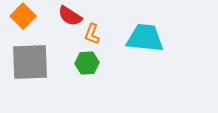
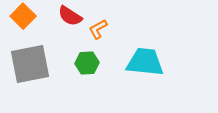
orange L-shape: moved 6 px right, 5 px up; rotated 40 degrees clockwise
cyan trapezoid: moved 24 px down
gray square: moved 2 px down; rotated 9 degrees counterclockwise
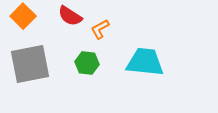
orange L-shape: moved 2 px right
green hexagon: rotated 10 degrees clockwise
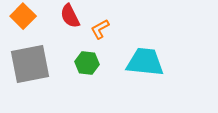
red semicircle: rotated 30 degrees clockwise
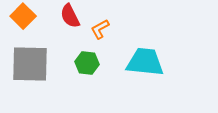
gray square: rotated 12 degrees clockwise
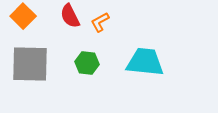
orange L-shape: moved 7 px up
